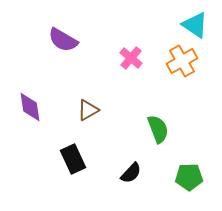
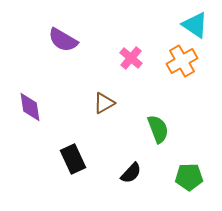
brown triangle: moved 16 px right, 7 px up
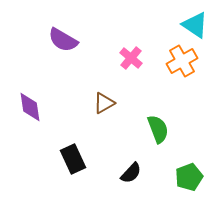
green pentagon: rotated 20 degrees counterclockwise
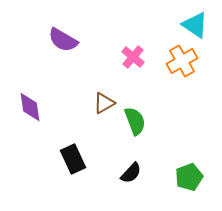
pink cross: moved 2 px right, 1 px up
green semicircle: moved 23 px left, 8 px up
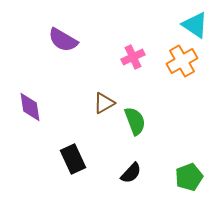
pink cross: rotated 25 degrees clockwise
